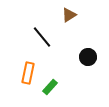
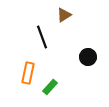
brown triangle: moved 5 px left
black line: rotated 20 degrees clockwise
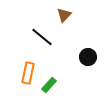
brown triangle: rotated 14 degrees counterclockwise
black line: rotated 30 degrees counterclockwise
green rectangle: moved 1 px left, 2 px up
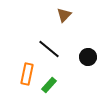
black line: moved 7 px right, 12 px down
orange rectangle: moved 1 px left, 1 px down
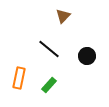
brown triangle: moved 1 px left, 1 px down
black circle: moved 1 px left, 1 px up
orange rectangle: moved 8 px left, 4 px down
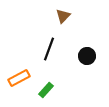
black line: rotated 70 degrees clockwise
orange rectangle: rotated 50 degrees clockwise
green rectangle: moved 3 px left, 5 px down
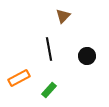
black line: rotated 30 degrees counterclockwise
green rectangle: moved 3 px right
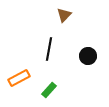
brown triangle: moved 1 px right, 1 px up
black line: rotated 20 degrees clockwise
black circle: moved 1 px right
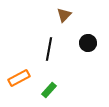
black circle: moved 13 px up
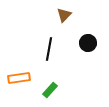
orange rectangle: rotated 20 degrees clockwise
green rectangle: moved 1 px right
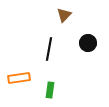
green rectangle: rotated 35 degrees counterclockwise
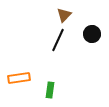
black circle: moved 4 px right, 9 px up
black line: moved 9 px right, 9 px up; rotated 15 degrees clockwise
